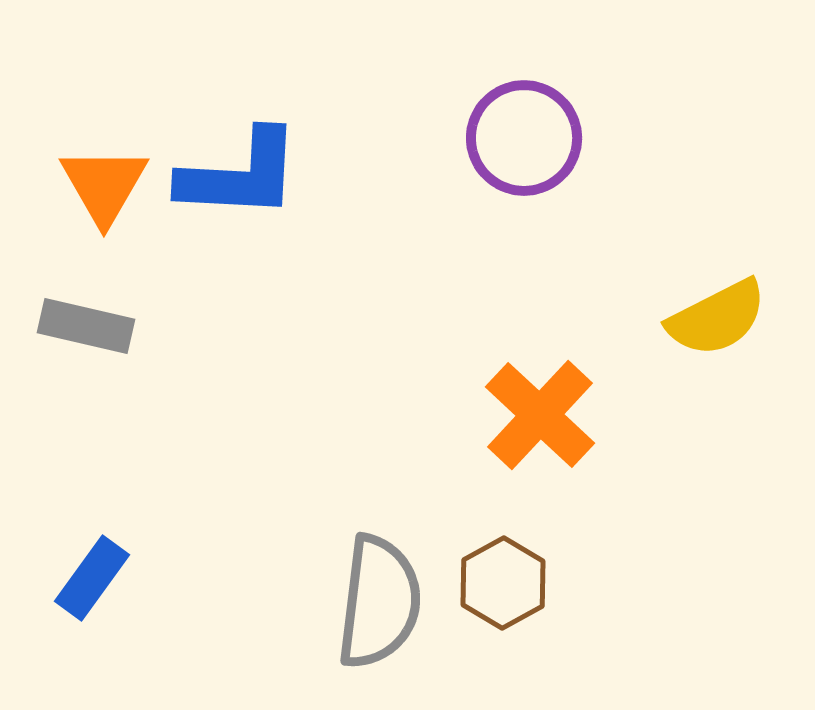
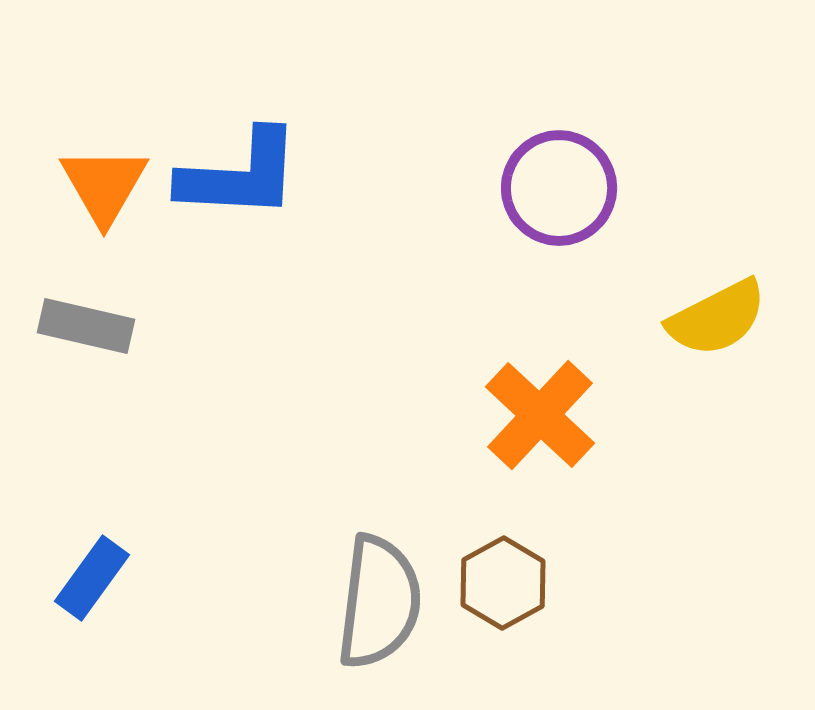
purple circle: moved 35 px right, 50 px down
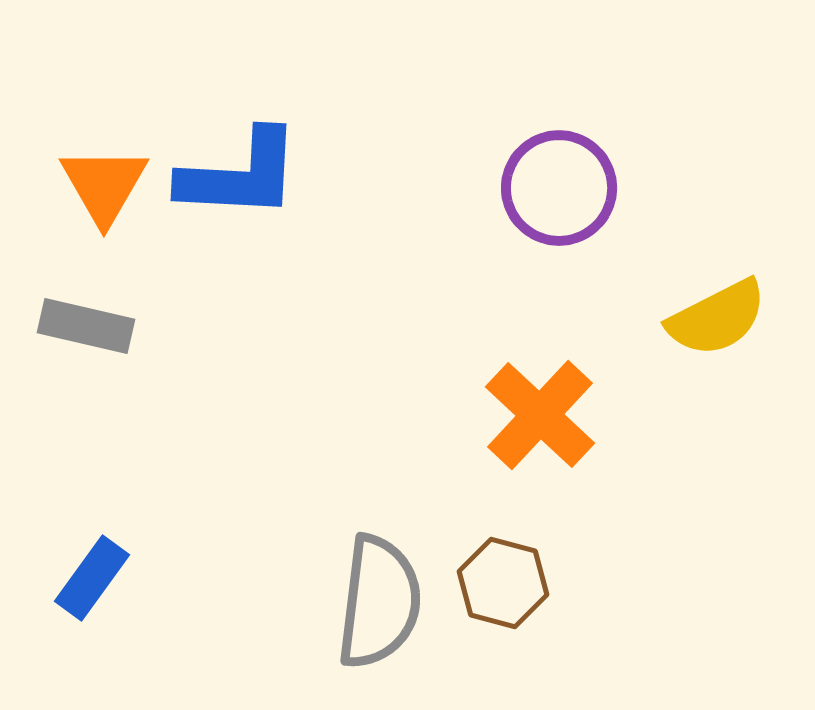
brown hexagon: rotated 16 degrees counterclockwise
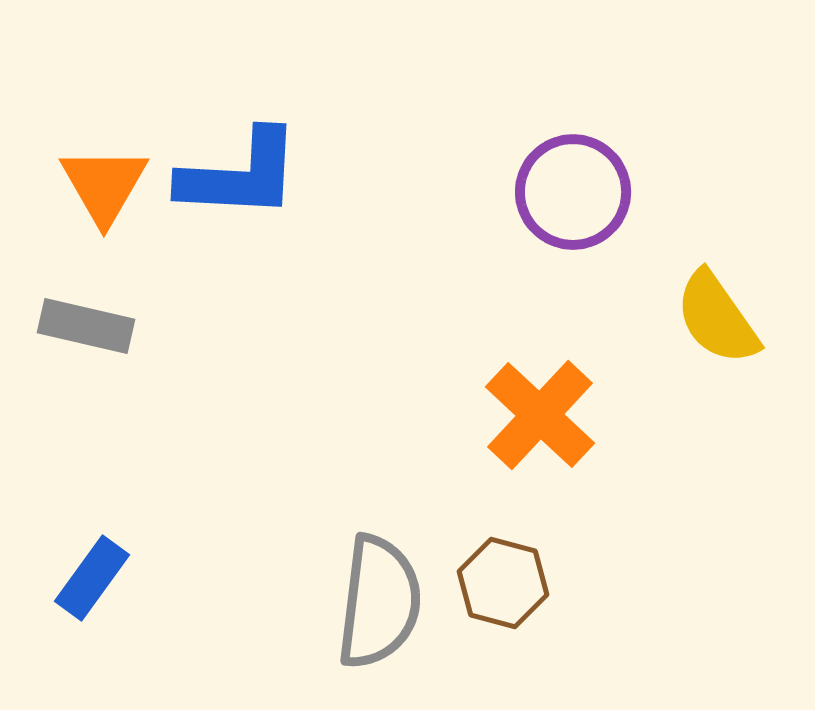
purple circle: moved 14 px right, 4 px down
yellow semicircle: rotated 82 degrees clockwise
